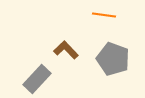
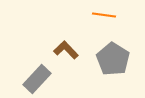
gray pentagon: rotated 12 degrees clockwise
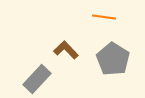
orange line: moved 2 px down
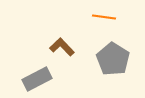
brown L-shape: moved 4 px left, 3 px up
gray rectangle: rotated 20 degrees clockwise
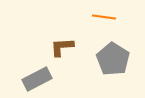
brown L-shape: rotated 50 degrees counterclockwise
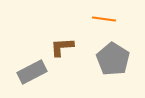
orange line: moved 2 px down
gray rectangle: moved 5 px left, 7 px up
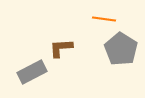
brown L-shape: moved 1 px left, 1 px down
gray pentagon: moved 8 px right, 10 px up
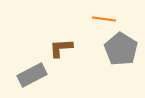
gray rectangle: moved 3 px down
